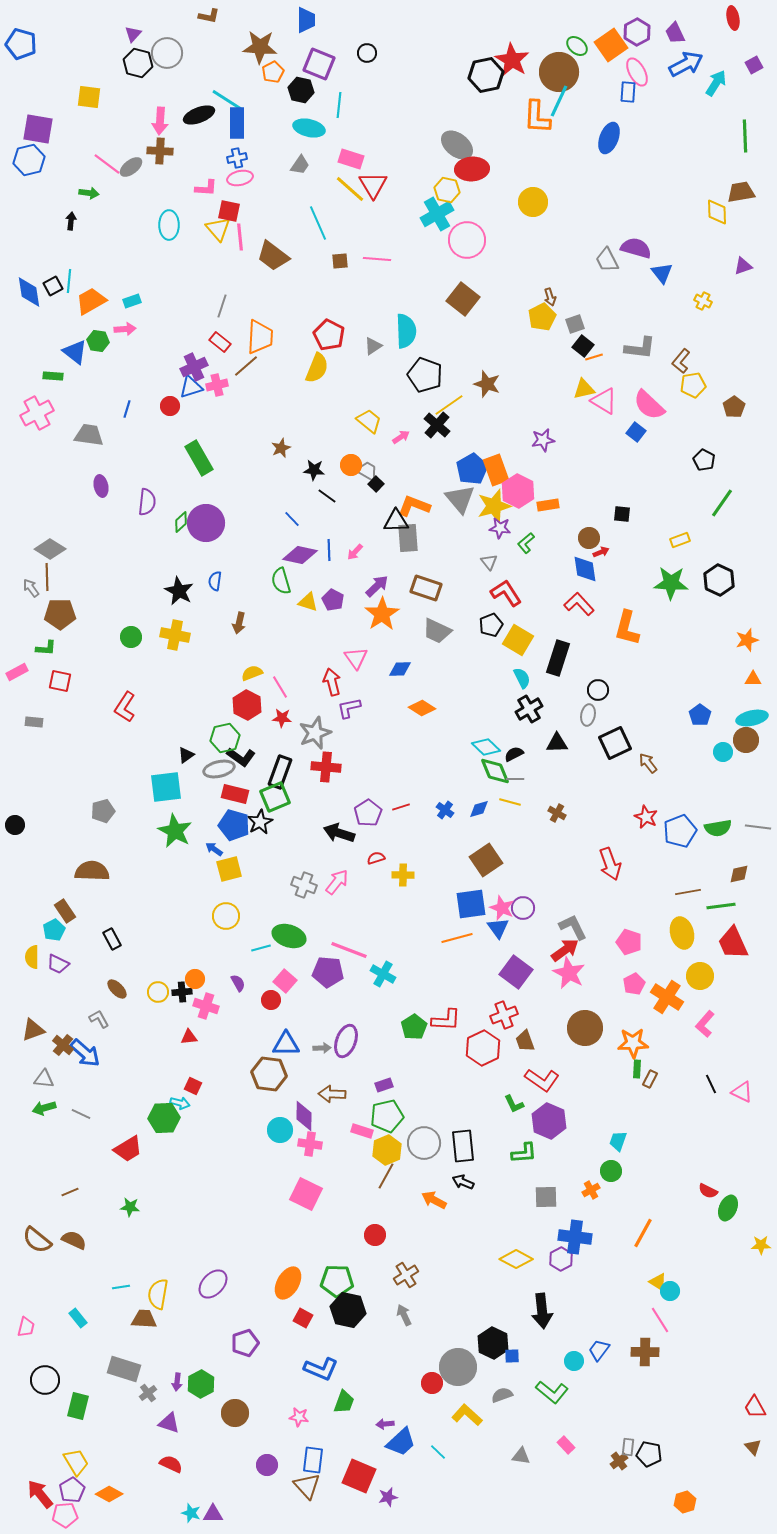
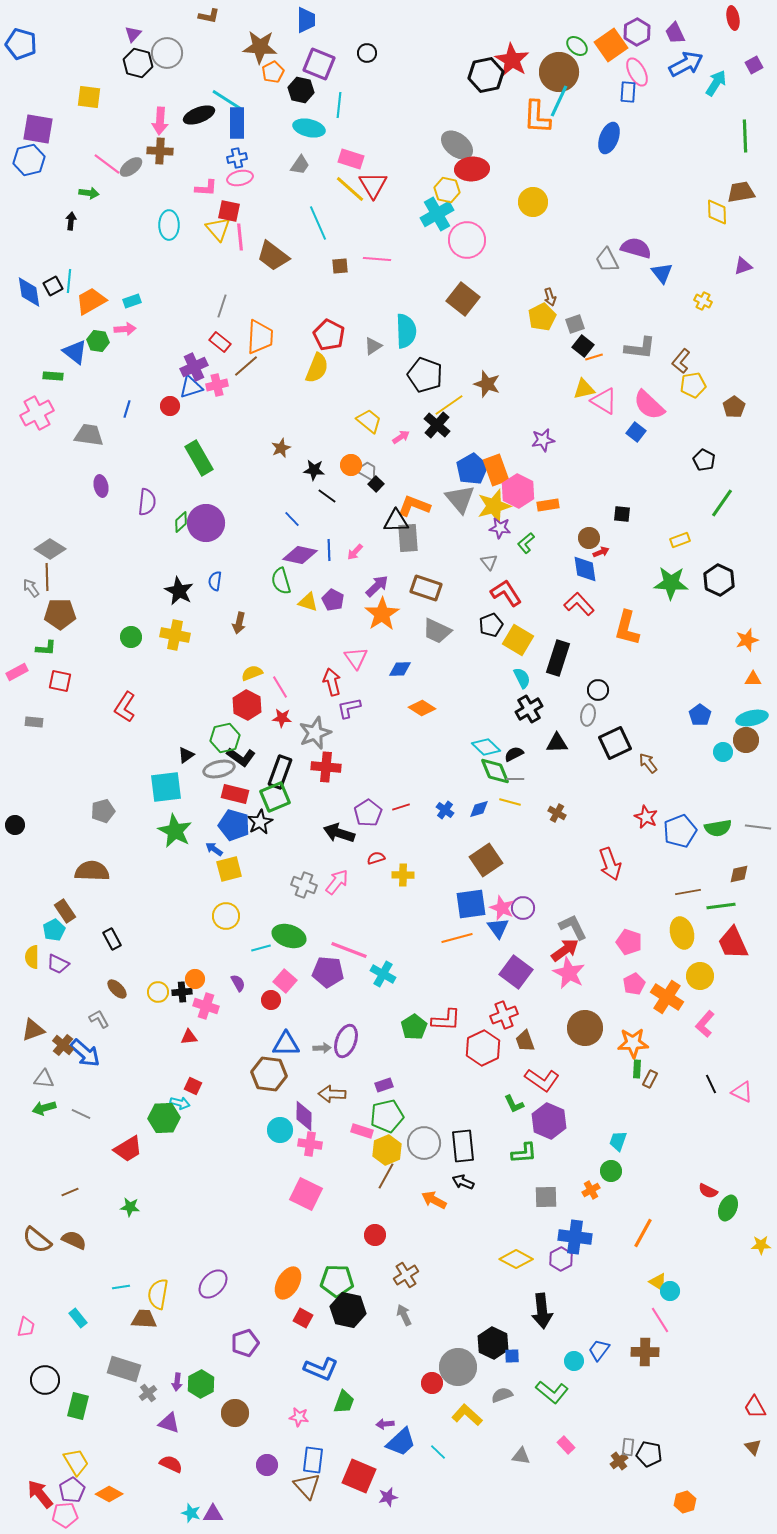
brown square at (340, 261): moved 5 px down
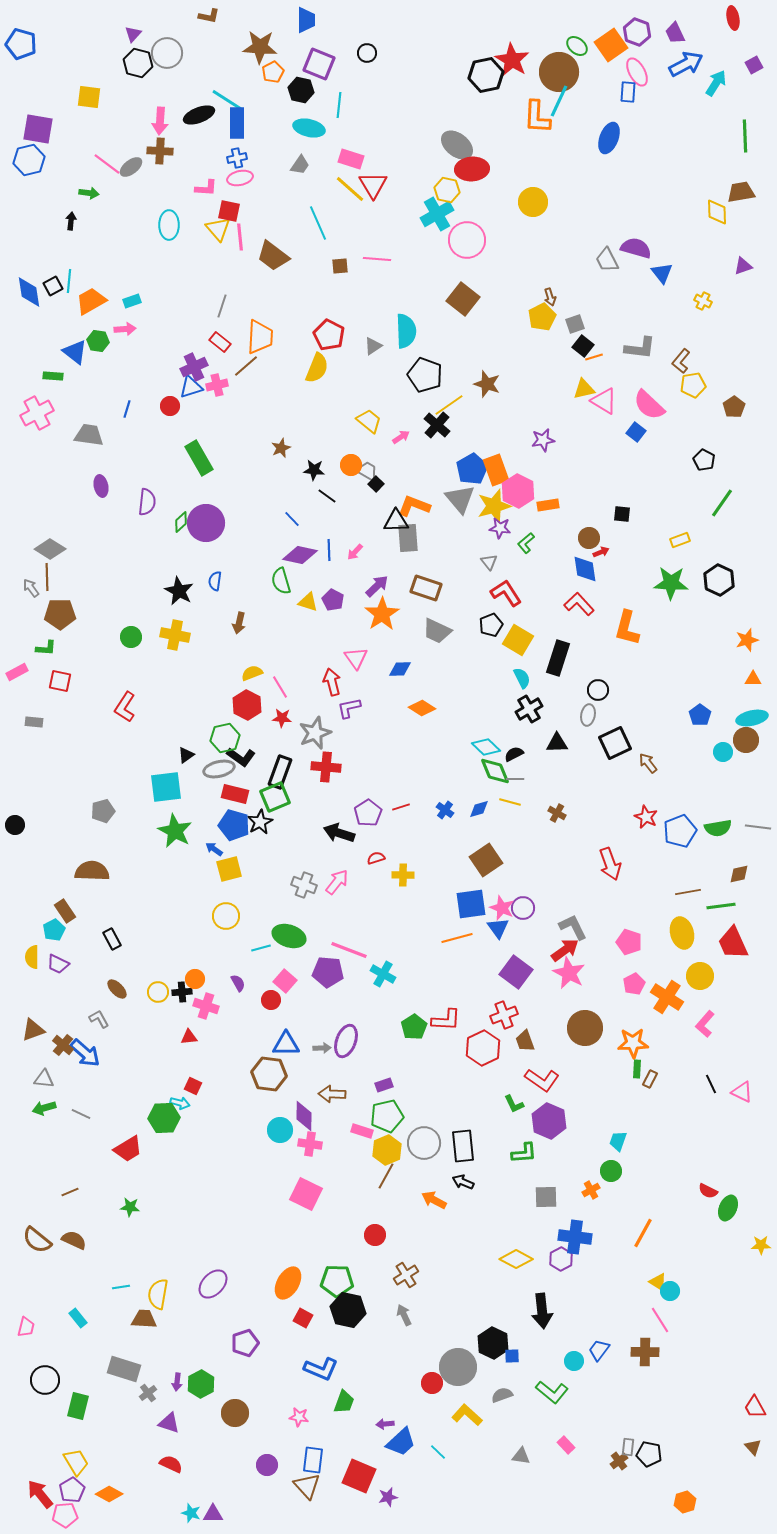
purple hexagon at (637, 32): rotated 12 degrees counterclockwise
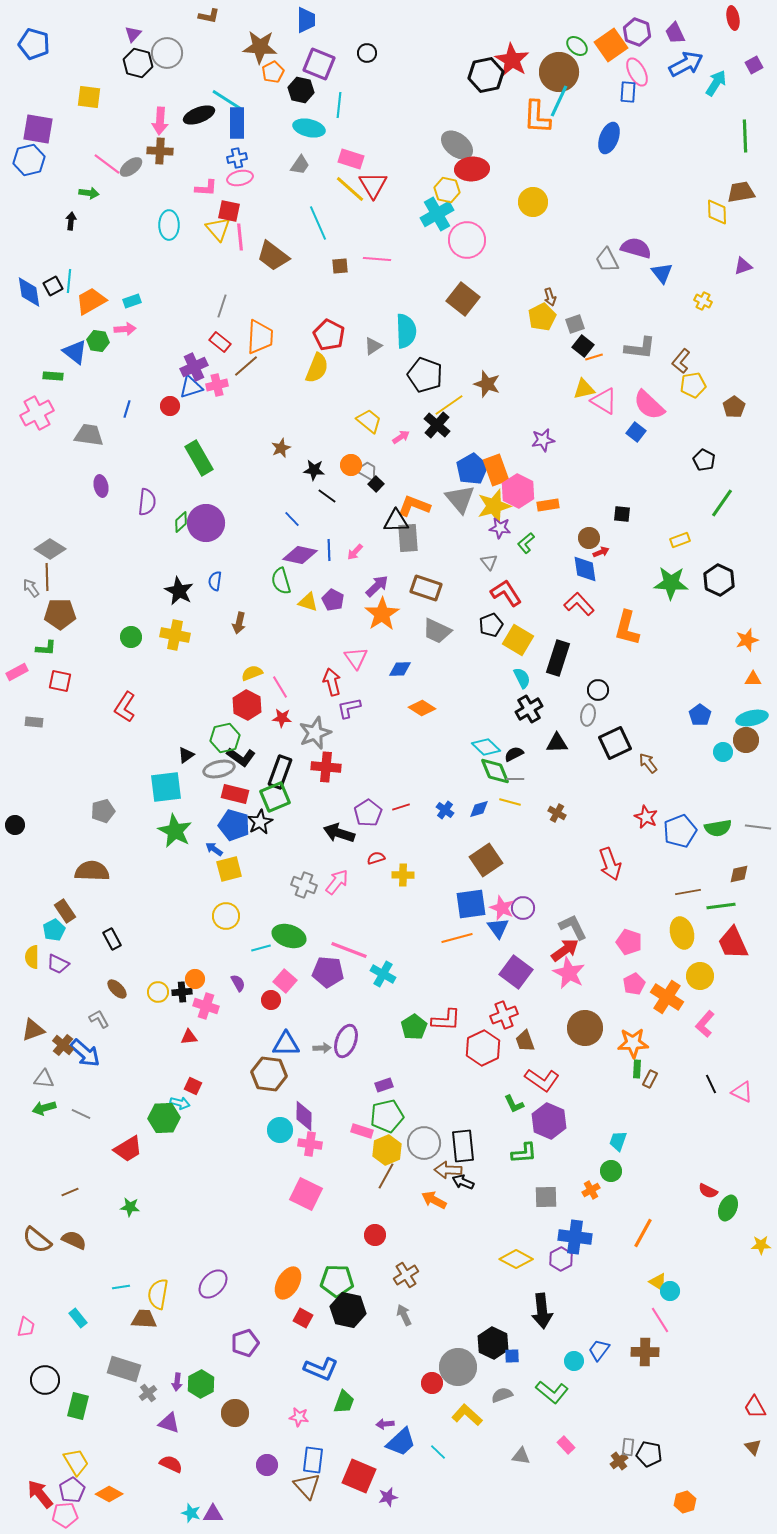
blue pentagon at (21, 44): moved 13 px right
brown arrow at (332, 1094): moved 116 px right, 76 px down
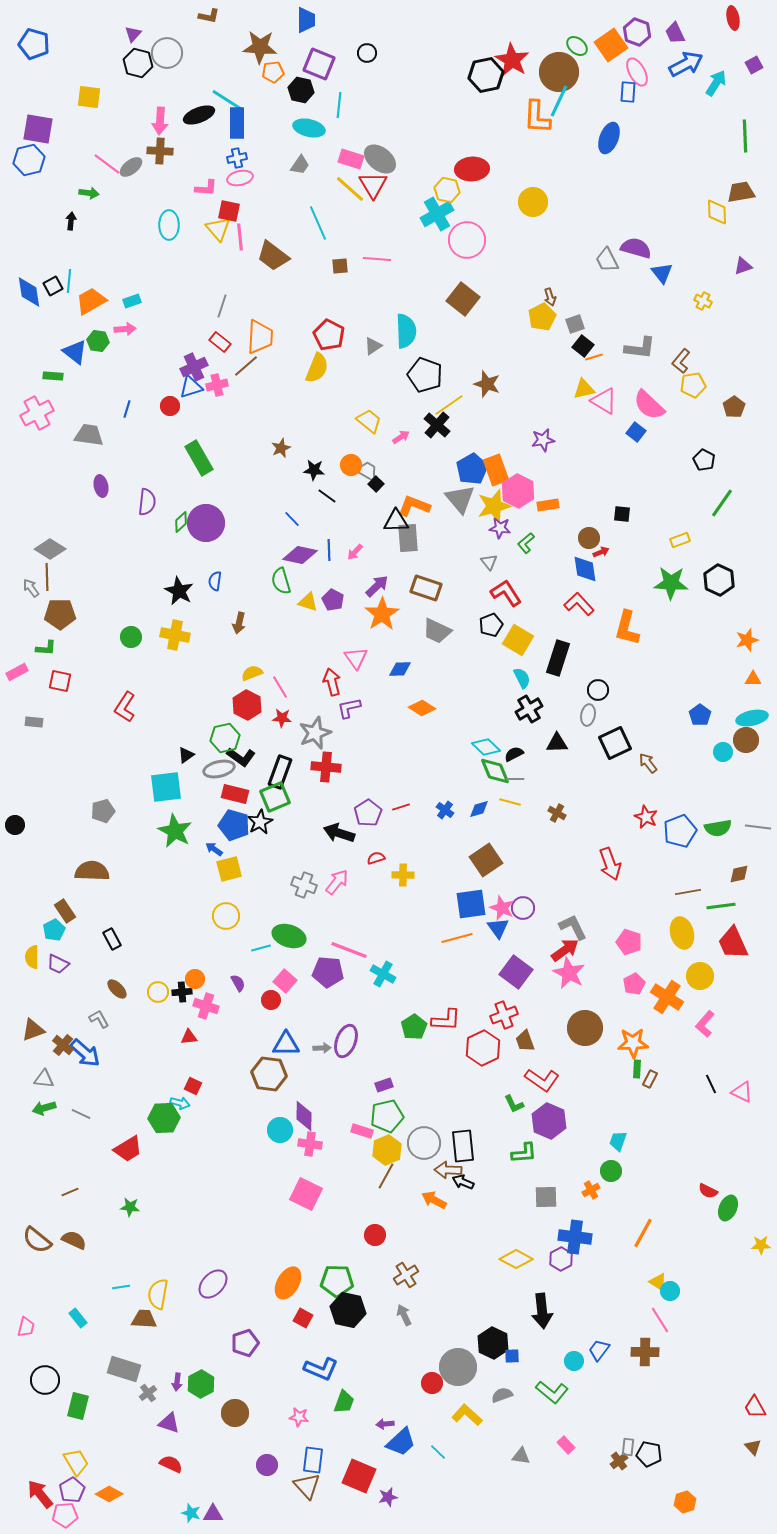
orange pentagon at (273, 72): rotated 20 degrees clockwise
gray ellipse at (457, 145): moved 77 px left, 14 px down
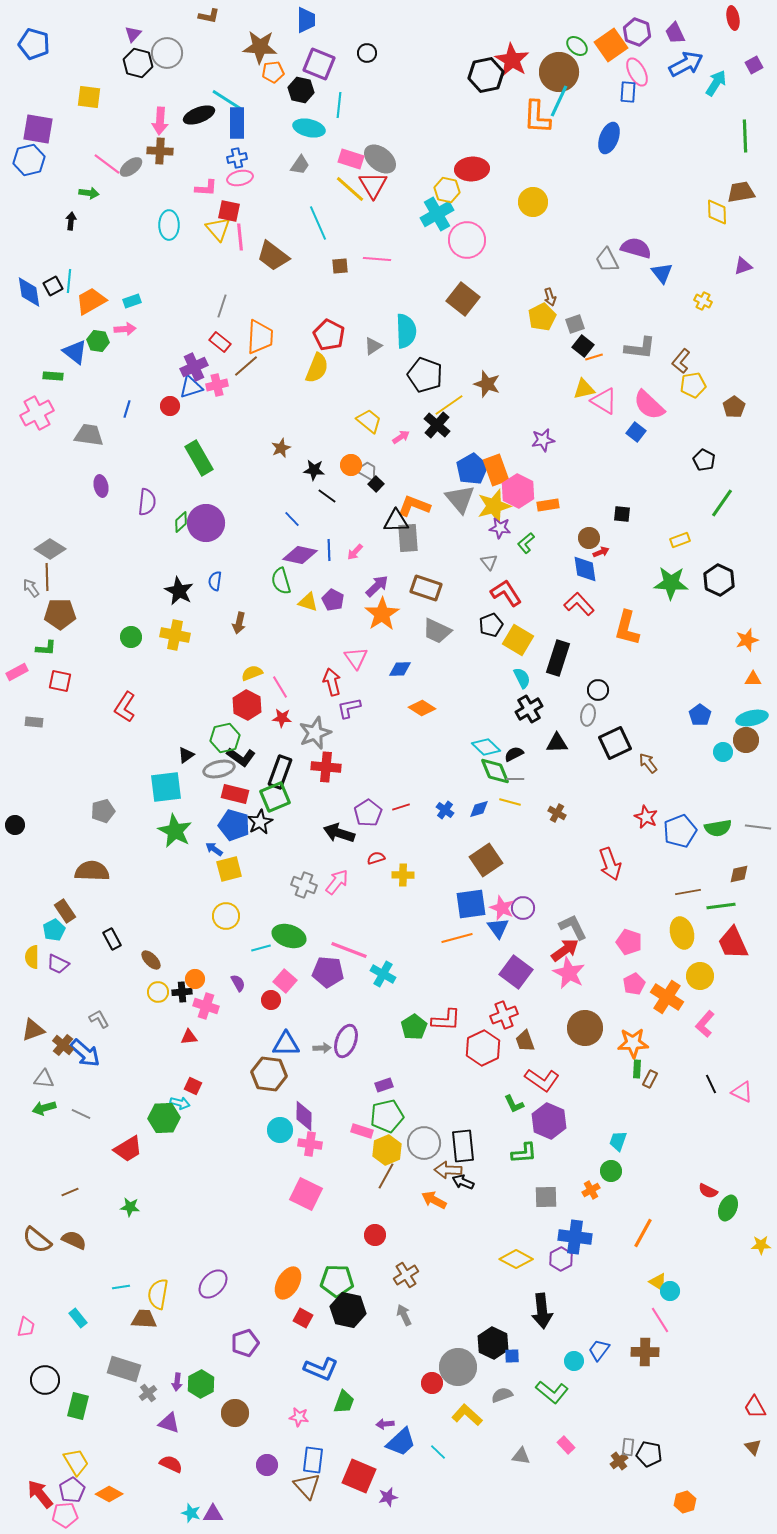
brown ellipse at (117, 989): moved 34 px right, 29 px up
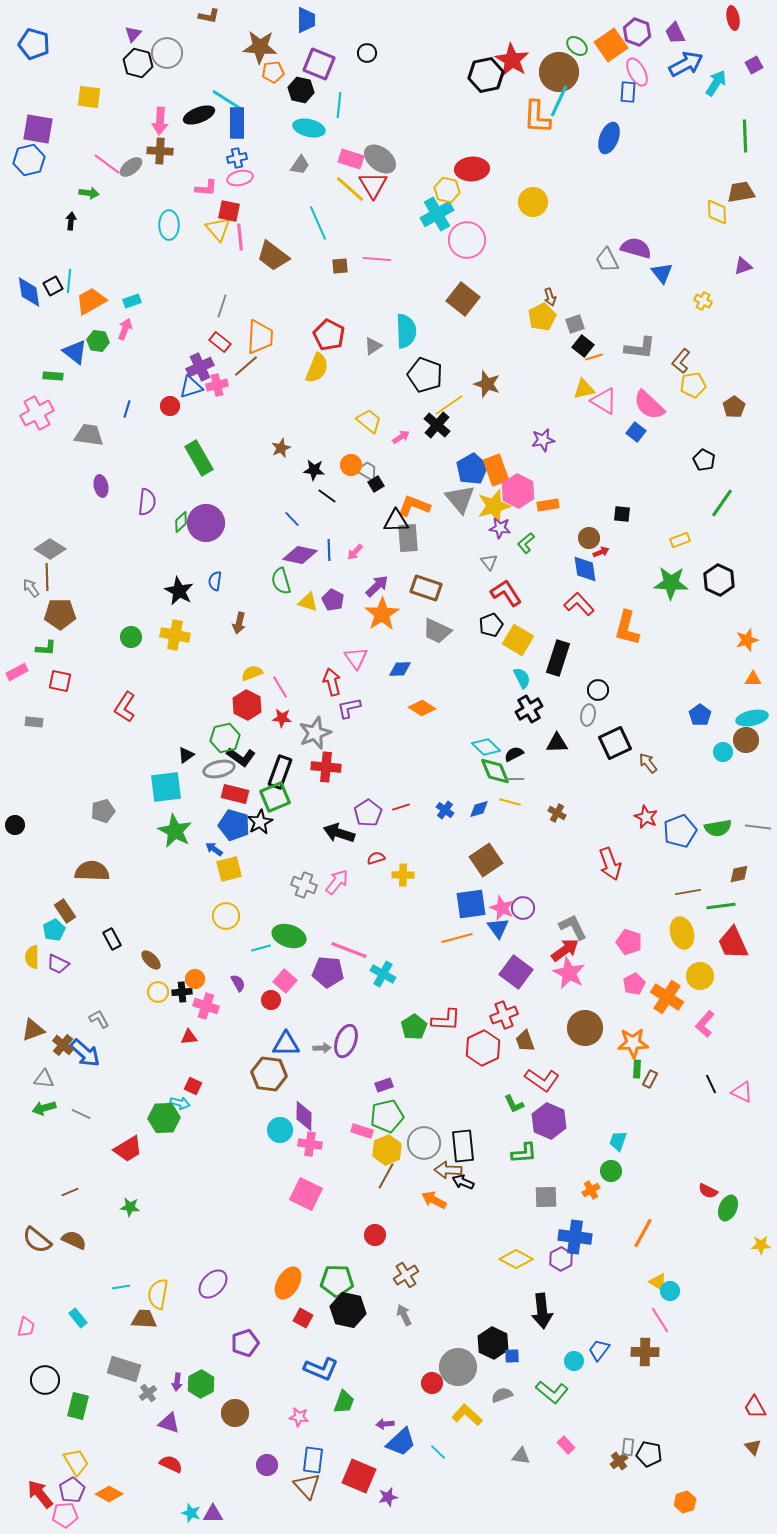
pink arrow at (125, 329): rotated 65 degrees counterclockwise
purple cross at (194, 367): moved 6 px right
black square at (376, 484): rotated 14 degrees clockwise
